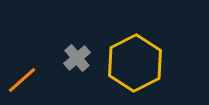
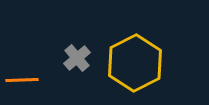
orange line: rotated 40 degrees clockwise
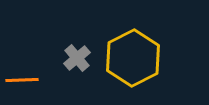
yellow hexagon: moved 2 px left, 5 px up
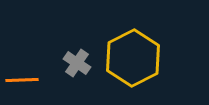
gray cross: moved 5 px down; rotated 16 degrees counterclockwise
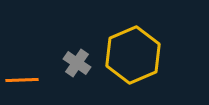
yellow hexagon: moved 3 px up; rotated 4 degrees clockwise
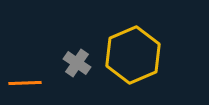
orange line: moved 3 px right, 3 px down
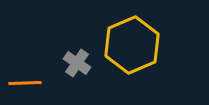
yellow hexagon: moved 1 px left, 10 px up
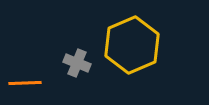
gray cross: rotated 12 degrees counterclockwise
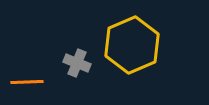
orange line: moved 2 px right, 1 px up
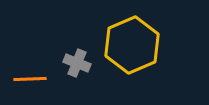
orange line: moved 3 px right, 3 px up
